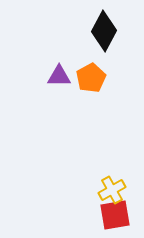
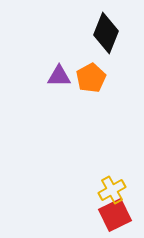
black diamond: moved 2 px right, 2 px down; rotated 6 degrees counterclockwise
red square: rotated 16 degrees counterclockwise
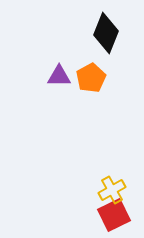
red square: moved 1 px left
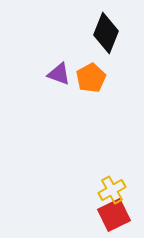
purple triangle: moved 2 px up; rotated 20 degrees clockwise
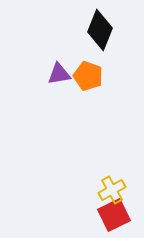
black diamond: moved 6 px left, 3 px up
purple triangle: rotated 30 degrees counterclockwise
orange pentagon: moved 3 px left, 2 px up; rotated 24 degrees counterclockwise
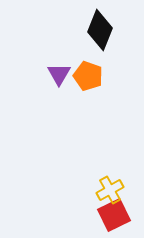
purple triangle: rotated 50 degrees counterclockwise
yellow cross: moved 2 px left
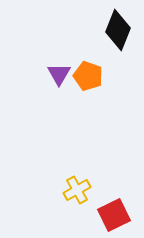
black diamond: moved 18 px right
yellow cross: moved 33 px left
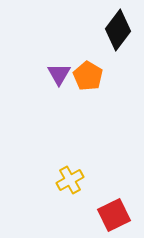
black diamond: rotated 15 degrees clockwise
orange pentagon: rotated 12 degrees clockwise
yellow cross: moved 7 px left, 10 px up
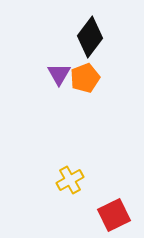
black diamond: moved 28 px left, 7 px down
orange pentagon: moved 3 px left, 2 px down; rotated 20 degrees clockwise
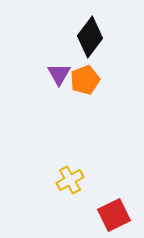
orange pentagon: moved 2 px down
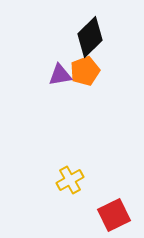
black diamond: rotated 9 degrees clockwise
purple triangle: moved 1 px right, 1 px down; rotated 50 degrees clockwise
orange pentagon: moved 9 px up
